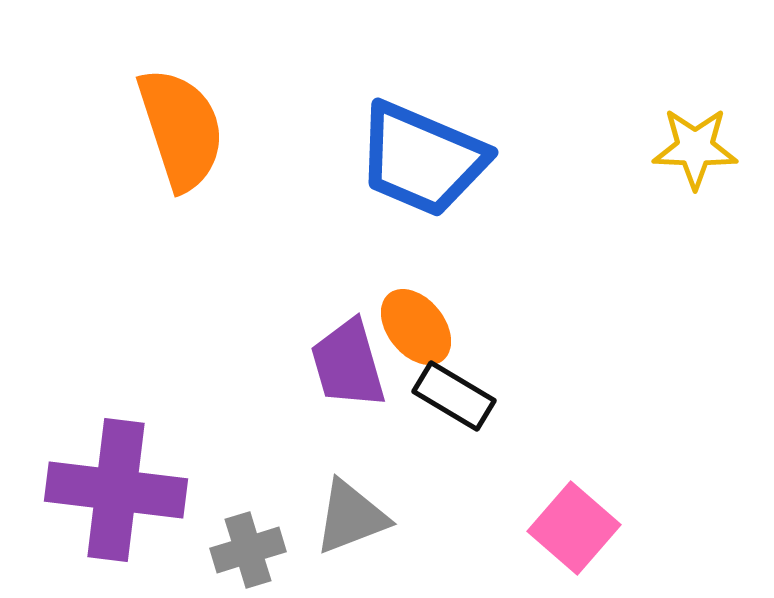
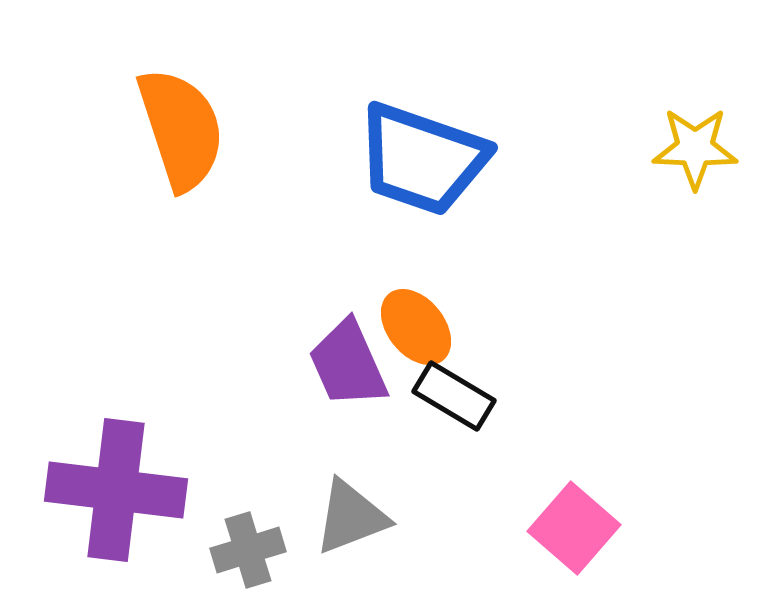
blue trapezoid: rotated 4 degrees counterclockwise
purple trapezoid: rotated 8 degrees counterclockwise
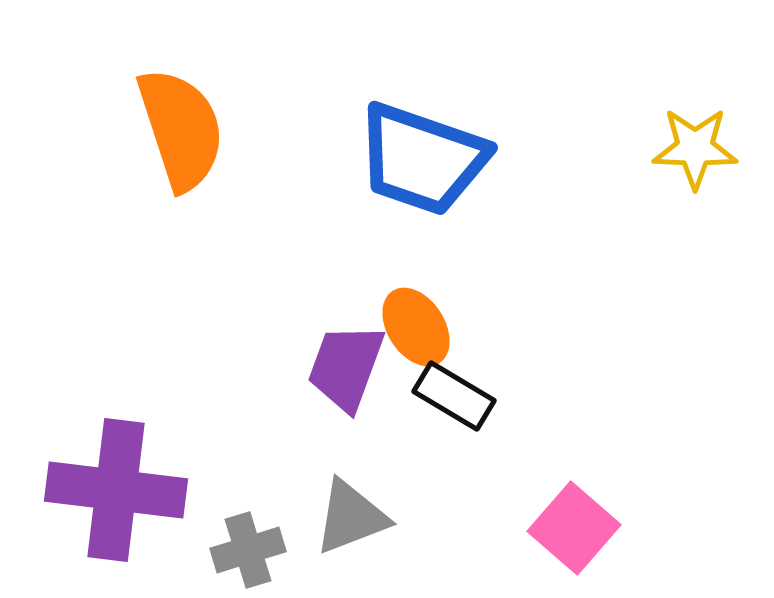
orange ellipse: rotated 6 degrees clockwise
purple trapezoid: moved 2 px left, 3 px down; rotated 44 degrees clockwise
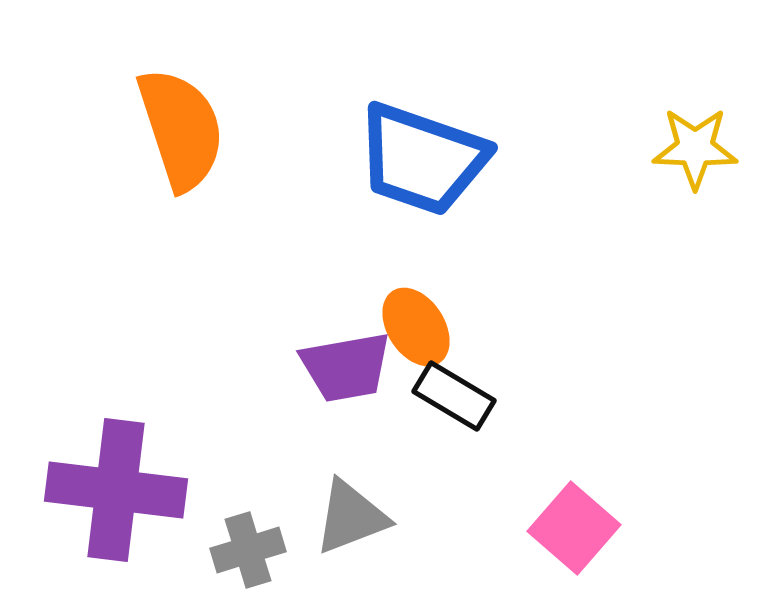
purple trapezoid: rotated 120 degrees counterclockwise
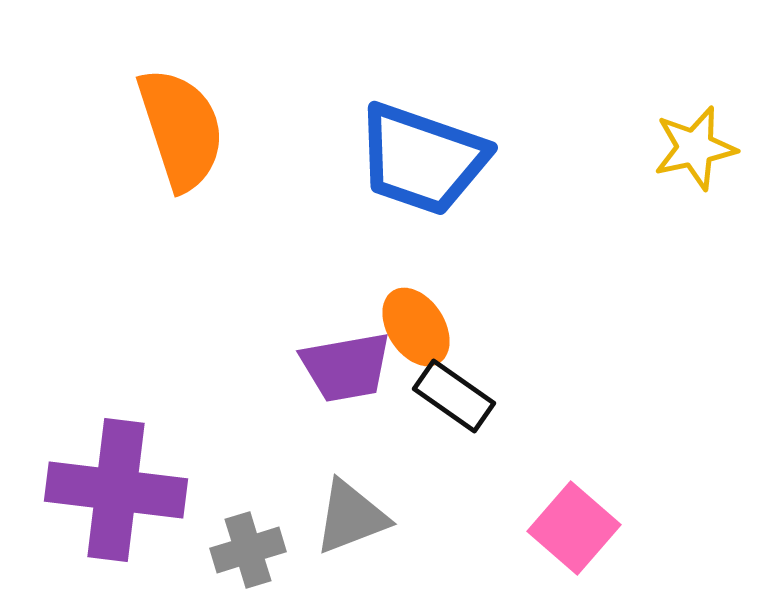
yellow star: rotated 14 degrees counterclockwise
black rectangle: rotated 4 degrees clockwise
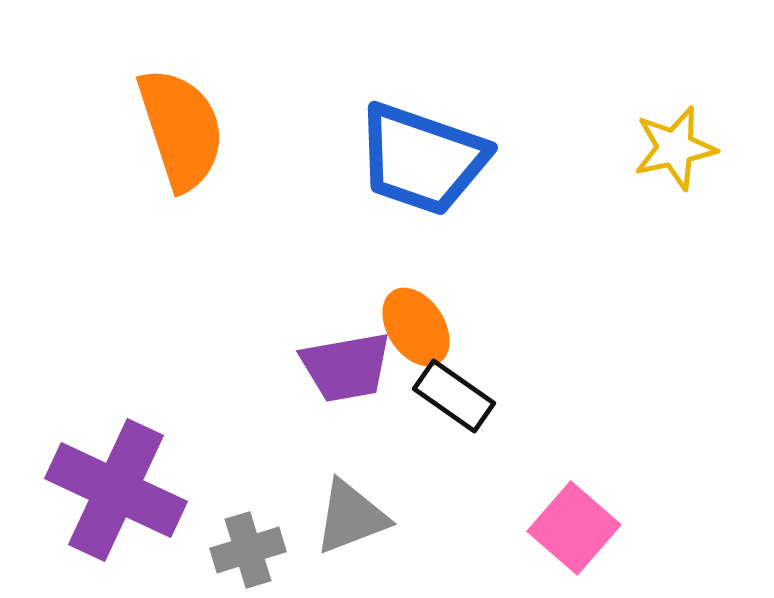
yellow star: moved 20 px left
purple cross: rotated 18 degrees clockwise
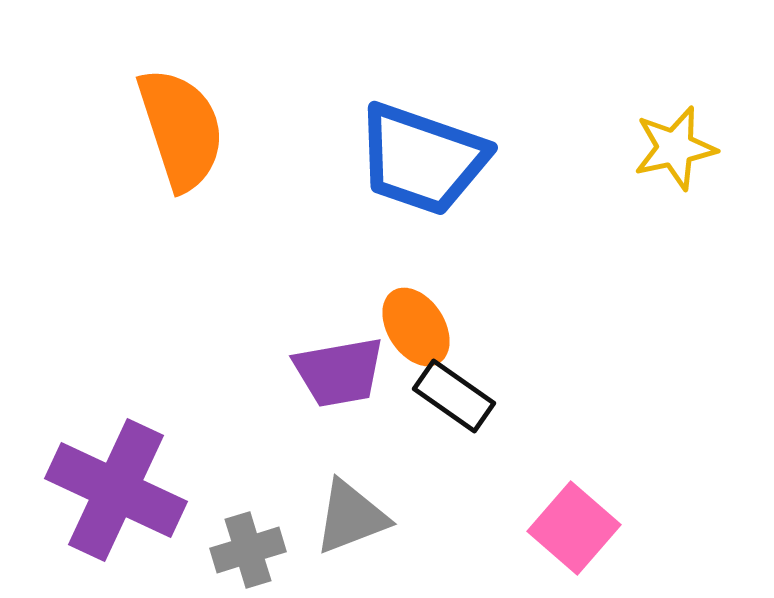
purple trapezoid: moved 7 px left, 5 px down
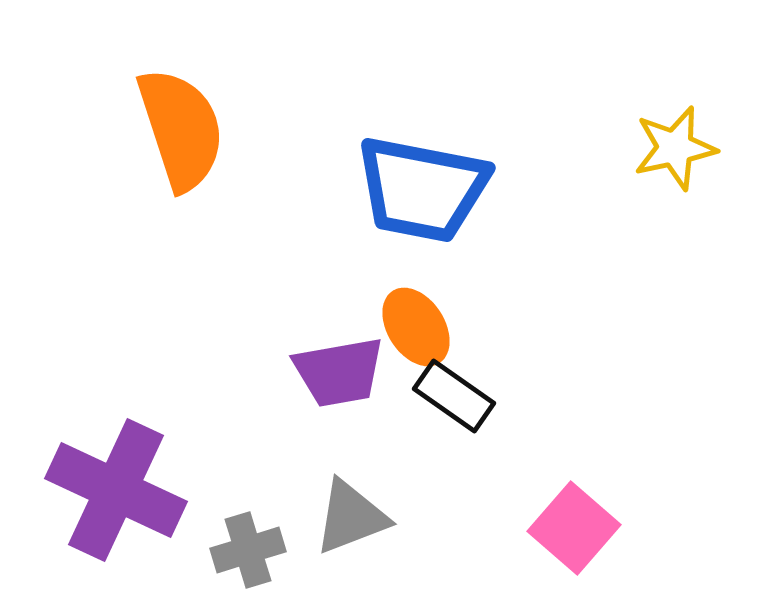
blue trapezoid: moved 30 px down; rotated 8 degrees counterclockwise
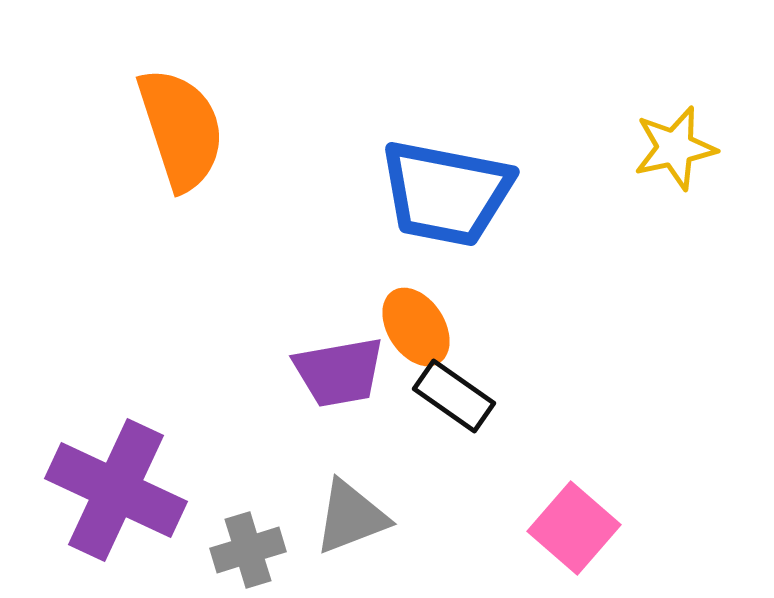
blue trapezoid: moved 24 px right, 4 px down
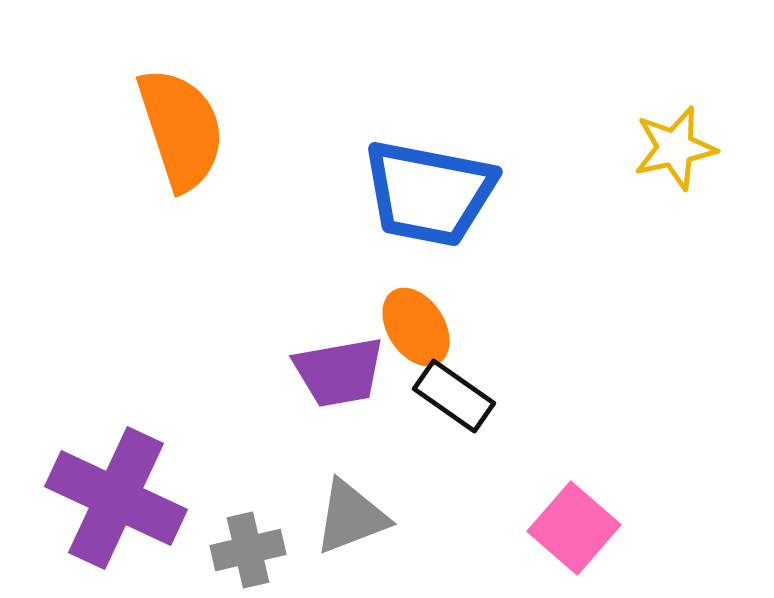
blue trapezoid: moved 17 px left
purple cross: moved 8 px down
gray cross: rotated 4 degrees clockwise
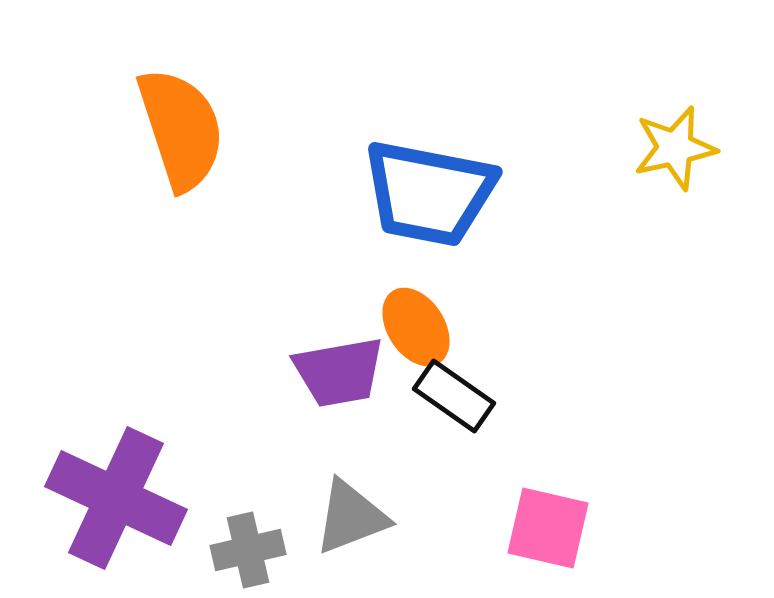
pink square: moved 26 px left; rotated 28 degrees counterclockwise
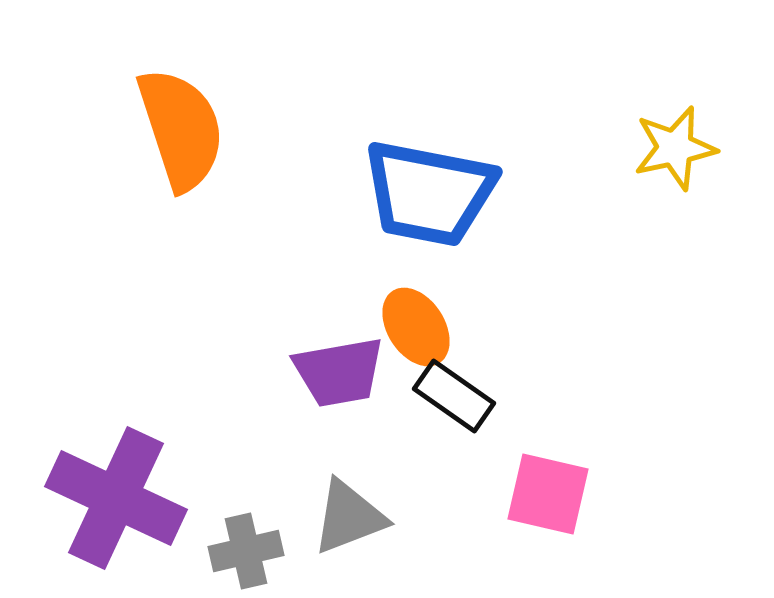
gray triangle: moved 2 px left
pink square: moved 34 px up
gray cross: moved 2 px left, 1 px down
